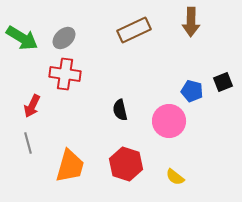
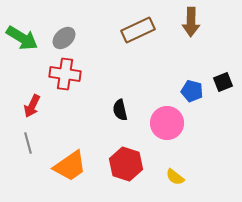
brown rectangle: moved 4 px right
pink circle: moved 2 px left, 2 px down
orange trapezoid: rotated 39 degrees clockwise
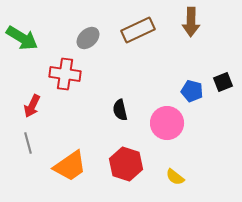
gray ellipse: moved 24 px right
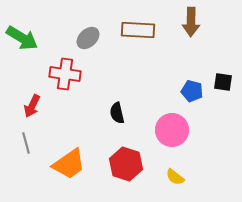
brown rectangle: rotated 28 degrees clockwise
black square: rotated 30 degrees clockwise
black semicircle: moved 3 px left, 3 px down
pink circle: moved 5 px right, 7 px down
gray line: moved 2 px left
orange trapezoid: moved 1 px left, 2 px up
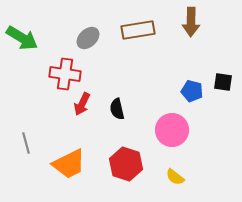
brown rectangle: rotated 12 degrees counterclockwise
red arrow: moved 50 px right, 2 px up
black semicircle: moved 4 px up
orange trapezoid: rotated 9 degrees clockwise
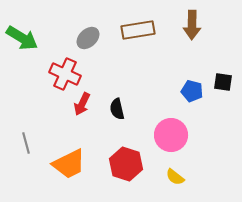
brown arrow: moved 1 px right, 3 px down
red cross: rotated 16 degrees clockwise
pink circle: moved 1 px left, 5 px down
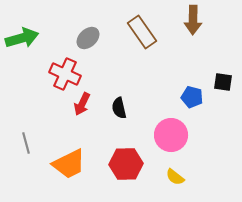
brown arrow: moved 1 px right, 5 px up
brown rectangle: moved 4 px right, 2 px down; rotated 64 degrees clockwise
green arrow: rotated 48 degrees counterclockwise
blue pentagon: moved 6 px down
black semicircle: moved 2 px right, 1 px up
red hexagon: rotated 20 degrees counterclockwise
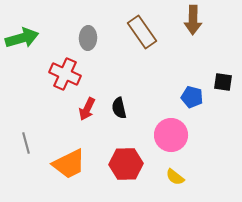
gray ellipse: rotated 45 degrees counterclockwise
red arrow: moved 5 px right, 5 px down
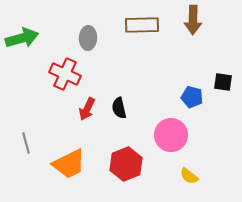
brown rectangle: moved 7 px up; rotated 56 degrees counterclockwise
red hexagon: rotated 20 degrees counterclockwise
yellow semicircle: moved 14 px right, 1 px up
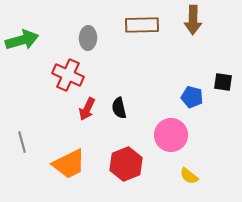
green arrow: moved 2 px down
red cross: moved 3 px right, 1 px down
gray line: moved 4 px left, 1 px up
